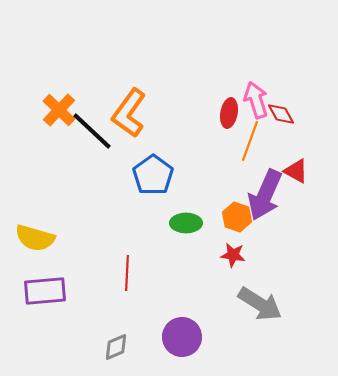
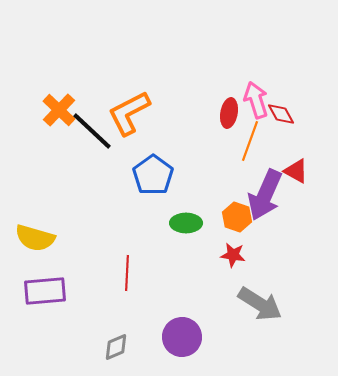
orange L-shape: rotated 27 degrees clockwise
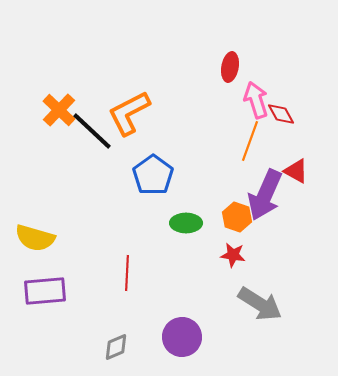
red ellipse: moved 1 px right, 46 px up
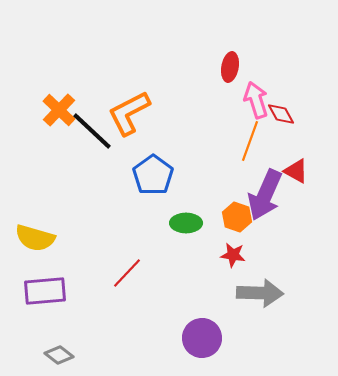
red line: rotated 40 degrees clockwise
gray arrow: moved 11 px up; rotated 30 degrees counterclockwise
purple circle: moved 20 px right, 1 px down
gray diamond: moved 57 px left, 8 px down; rotated 60 degrees clockwise
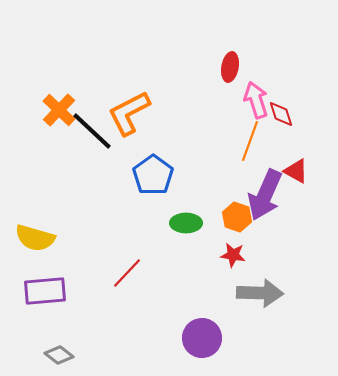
red diamond: rotated 12 degrees clockwise
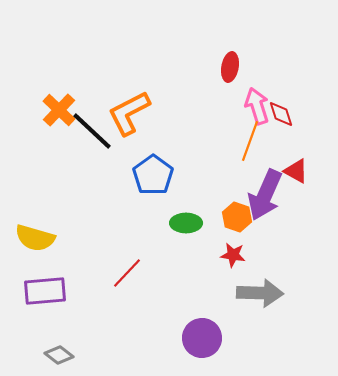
pink arrow: moved 1 px right, 6 px down
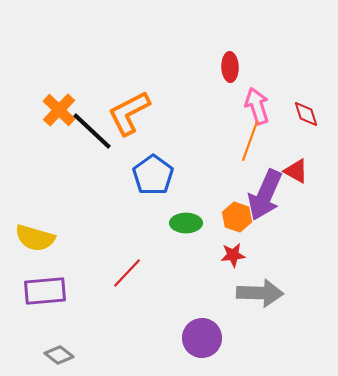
red ellipse: rotated 12 degrees counterclockwise
red diamond: moved 25 px right
red star: rotated 15 degrees counterclockwise
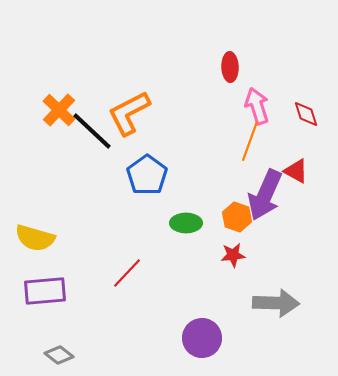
blue pentagon: moved 6 px left
gray arrow: moved 16 px right, 10 px down
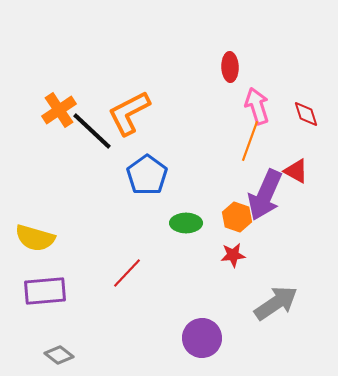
orange cross: rotated 12 degrees clockwise
gray arrow: rotated 36 degrees counterclockwise
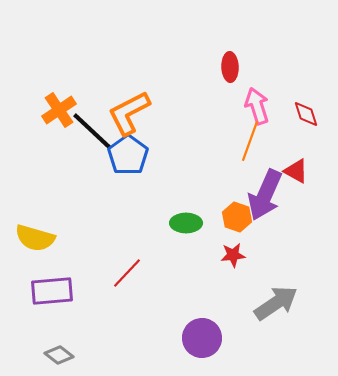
blue pentagon: moved 19 px left, 20 px up
purple rectangle: moved 7 px right
